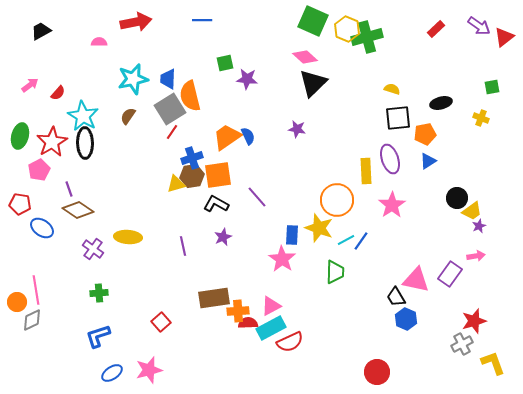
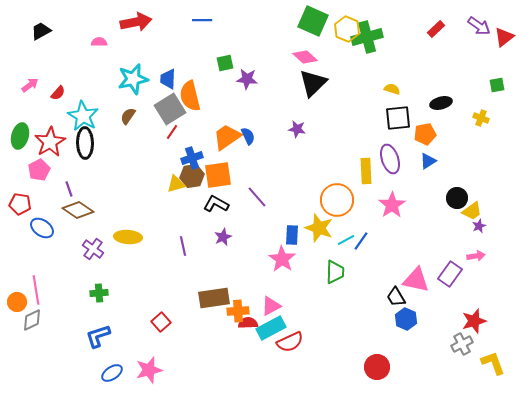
green square at (492, 87): moved 5 px right, 2 px up
red star at (52, 142): moved 2 px left
red circle at (377, 372): moved 5 px up
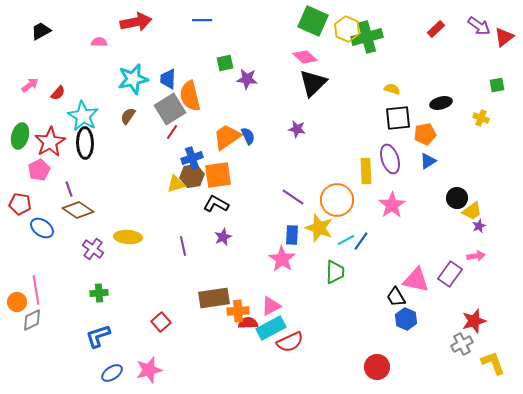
purple line at (257, 197): moved 36 px right; rotated 15 degrees counterclockwise
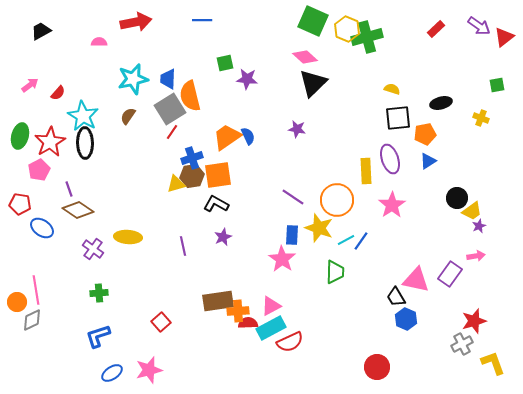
brown rectangle at (214, 298): moved 4 px right, 3 px down
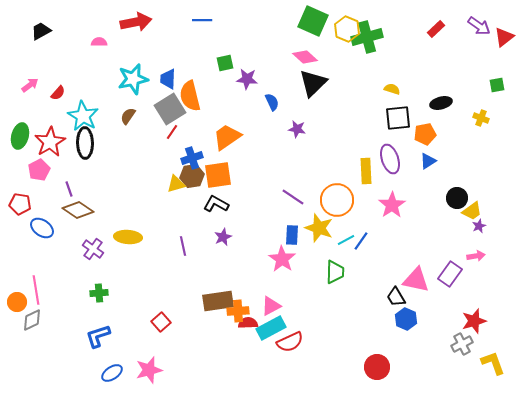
blue semicircle at (248, 136): moved 24 px right, 34 px up
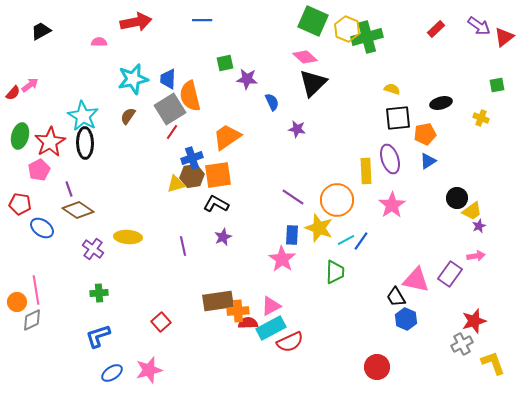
red semicircle at (58, 93): moved 45 px left
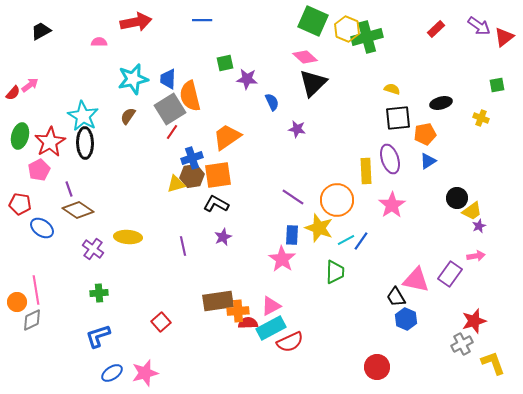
pink star at (149, 370): moved 4 px left, 3 px down
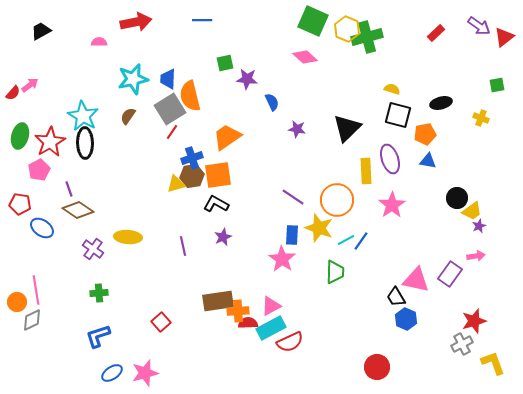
red rectangle at (436, 29): moved 4 px down
black triangle at (313, 83): moved 34 px right, 45 px down
black square at (398, 118): moved 3 px up; rotated 20 degrees clockwise
blue triangle at (428, 161): rotated 42 degrees clockwise
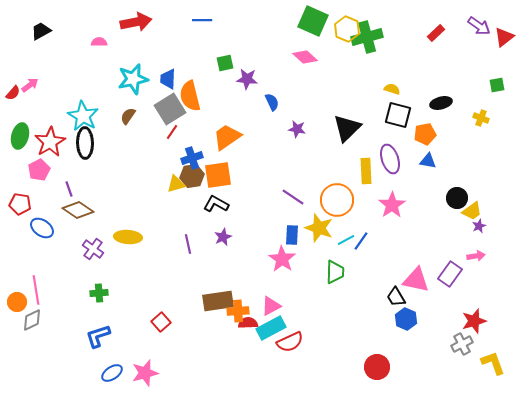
purple line at (183, 246): moved 5 px right, 2 px up
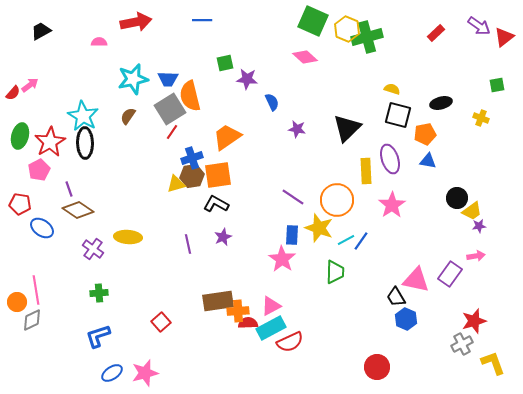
blue trapezoid at (168, 79): rotated 90 degrees counterclockwise
purple star at (479, 226): rotated 16 degrees clockwise
